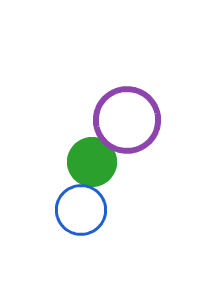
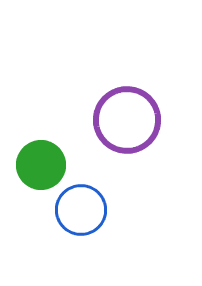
green circle: moved 51 px left, 3 px down
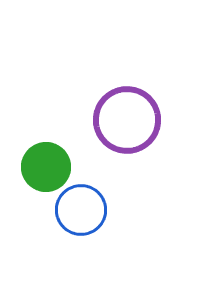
green circle: moved 5 px right, 2 px down
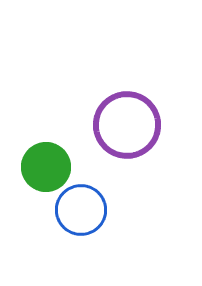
purple circle: moved 5 px down
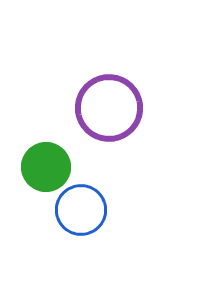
purple circle: moved 18 px left, 17 px up
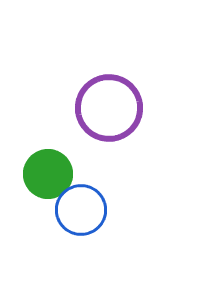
green circle: moved 2 px right, 7 px down
